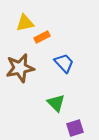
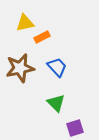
blue trapezoid: moved 7 px left, 4 px down
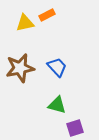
orange rectangle: moved 5 px right, 22 px up
green triangle: moved 1 px right, 2 px down; rotated 30 degrees counterclockwise
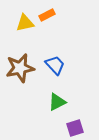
blue trapezoid: moved 2 px left, 2 px up
green triangle: moved 3 px up; rotated 42 degrees counterclockwise
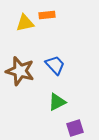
orange rectangle: rotated 21 degrees clockwise
brown star: moved 3 px down; rotated 28 degrees clockwise
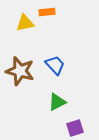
orange rectangle: moved 3 px up
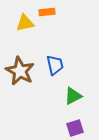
blue trapezoid: rotated 30 degrees clockwise
brown star: rotated 12 degrees clockwise
green triangle: moved 16 px right, 6 px up
